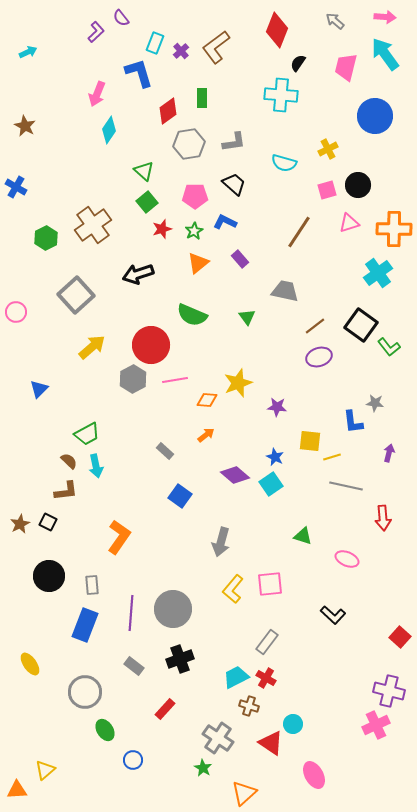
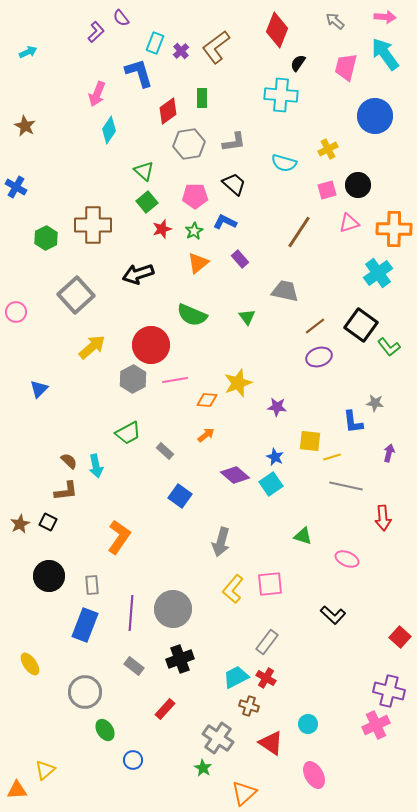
brown cross at (93, 225): rotated 36 degrees clockwise
green trapezoid at (87, 434): moved 41 px right, 1 px up
cyan circle at (293, 724): moved 15 px right
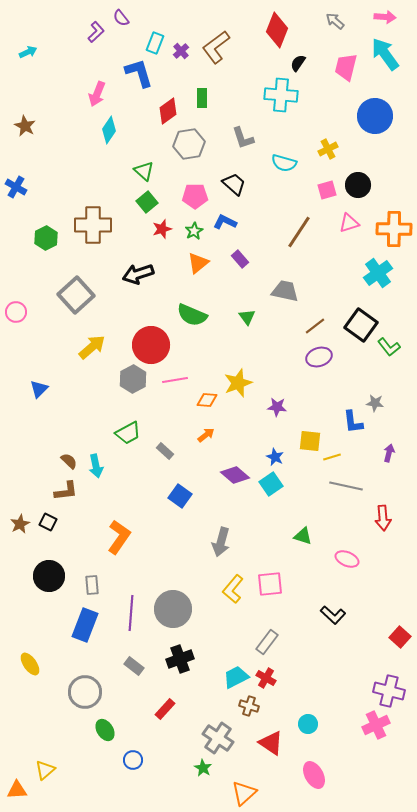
gray L-shape at (234, 142): moved 9 px right, 4 px up; rotated 80 degrees clockwise
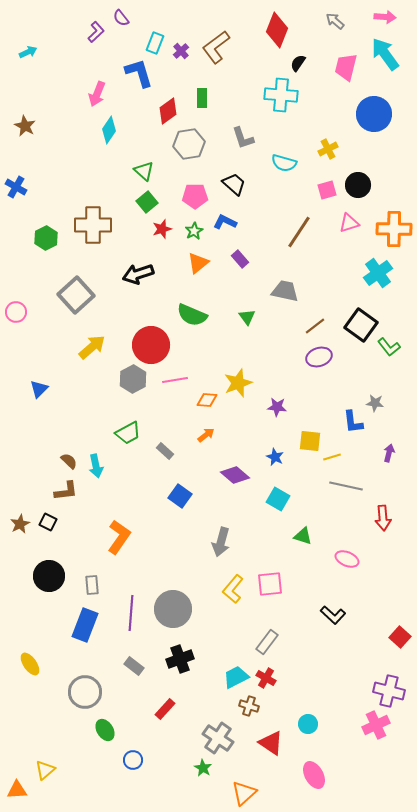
blue circle at (375, 116): moved 1 px left, 2 px up
cyan square at (271, 484): moved 7 px right, 15 px down; rotated 25 degrees counterclockwise
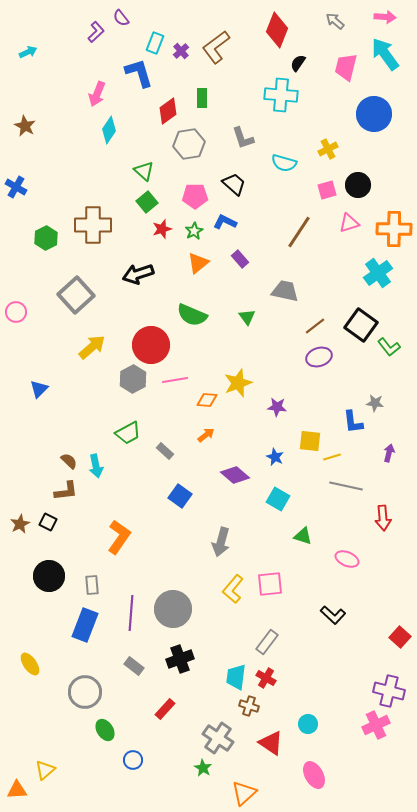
cyan trapezoid at (236, 677): rotated 56 degrees counterclockwise
